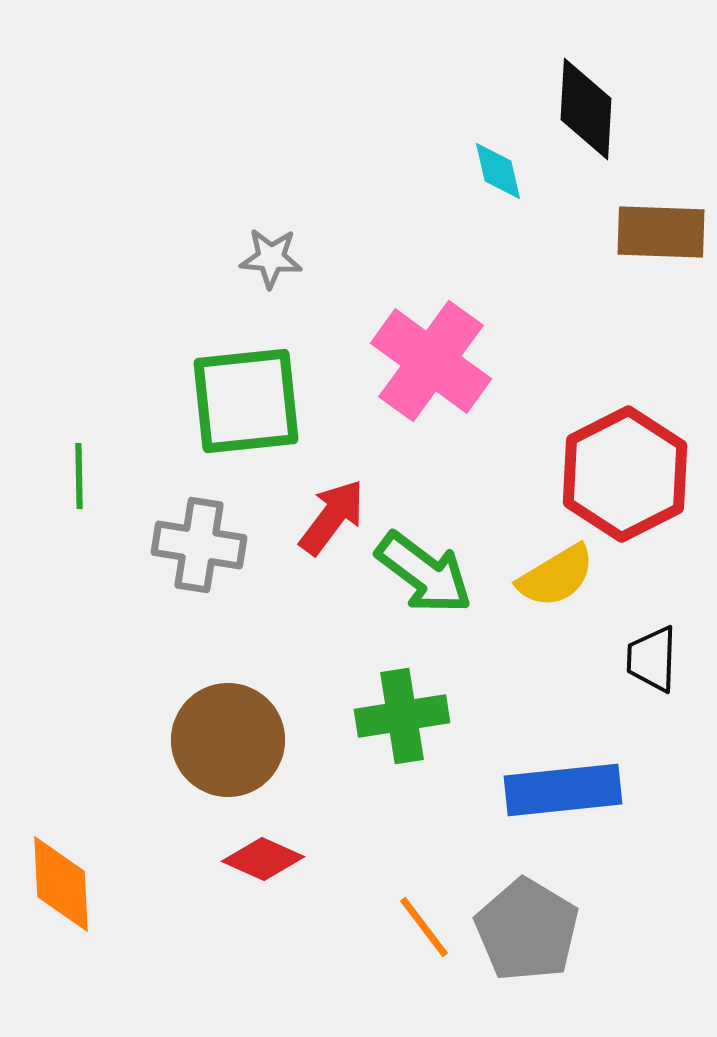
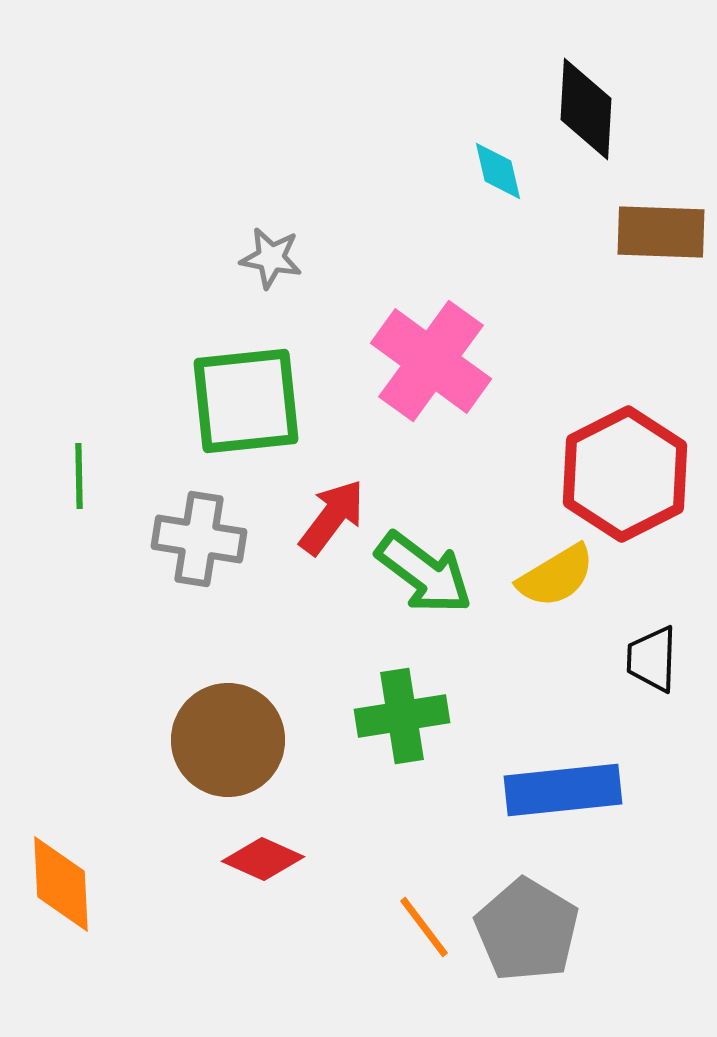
gray star: rotated 6 degrees clockwise
gray cross: moved 6 px up
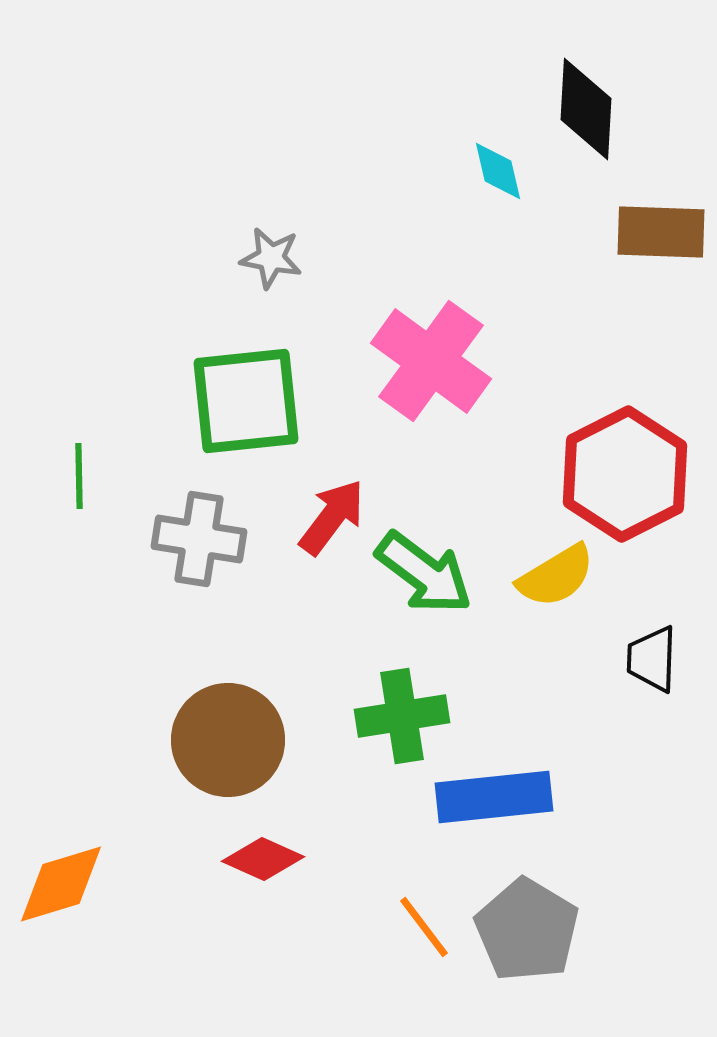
blue rectangle: moved 69 px left, 7 px down
orange diamond: rotated 76 degrees clockwise
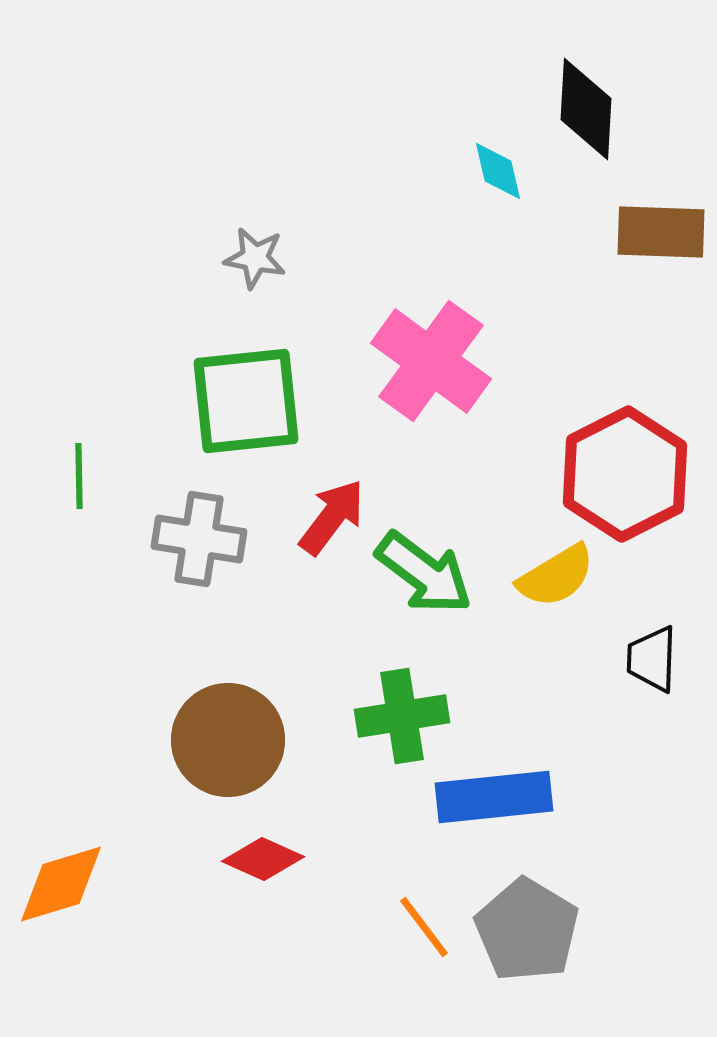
gray star: moved 16 px left
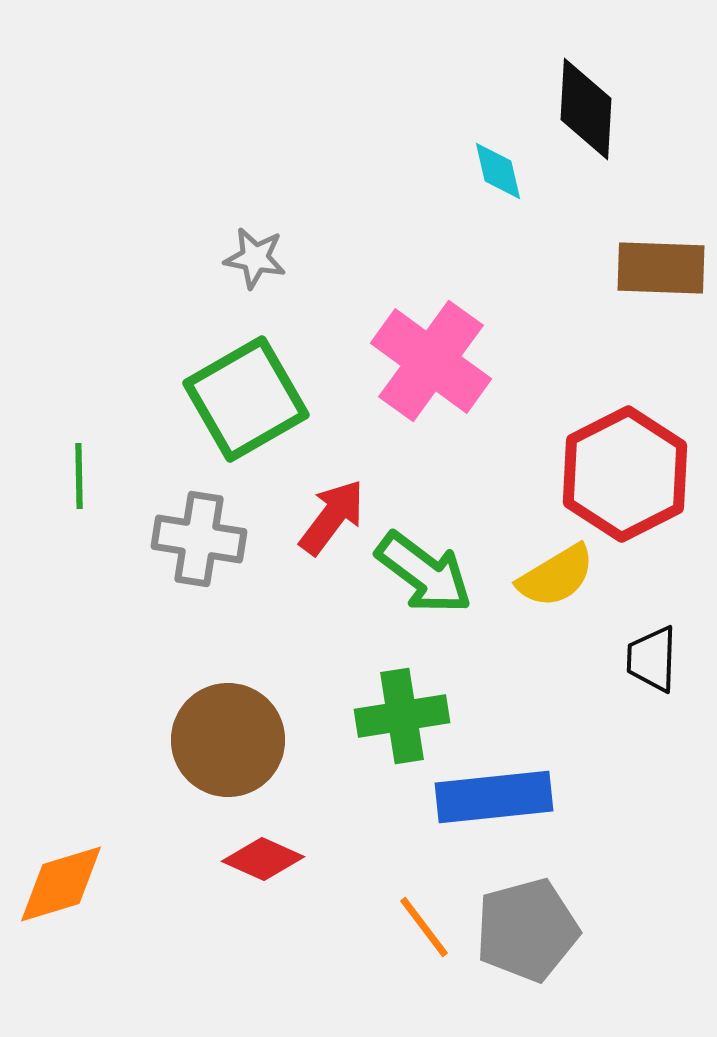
brown rectangle: moved 36 px down
green square: moved 2 px up; rotated 24 degrees counterclockwise
gray pentagon: rotated 26 degrees clockwise
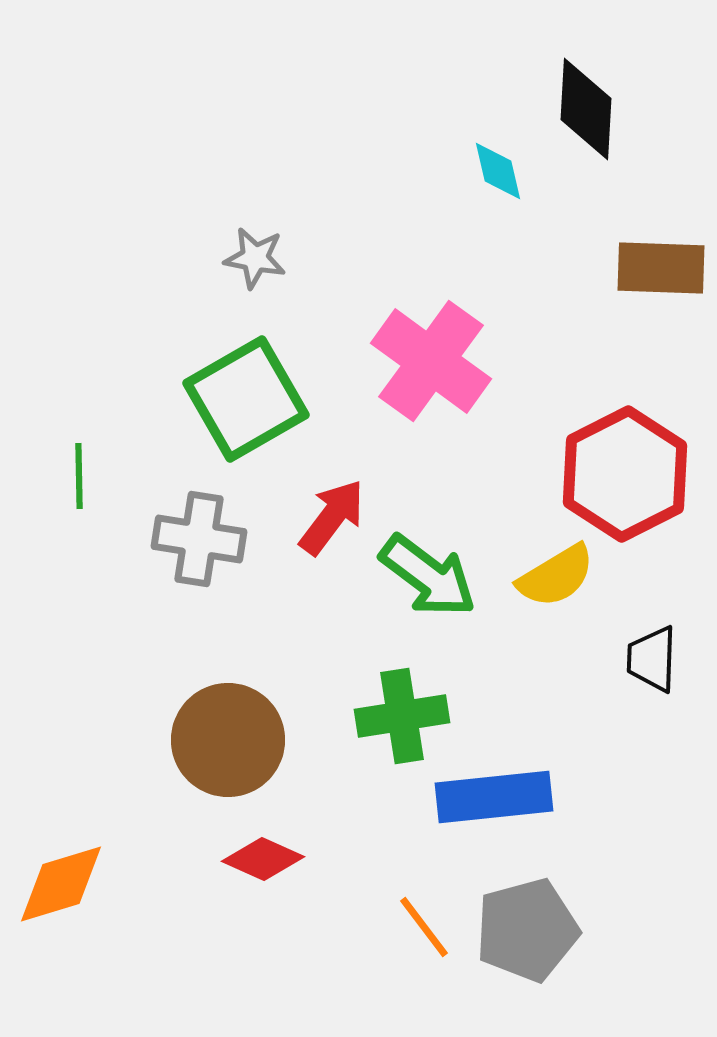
green arrow: moved 4 px right, 3 px down
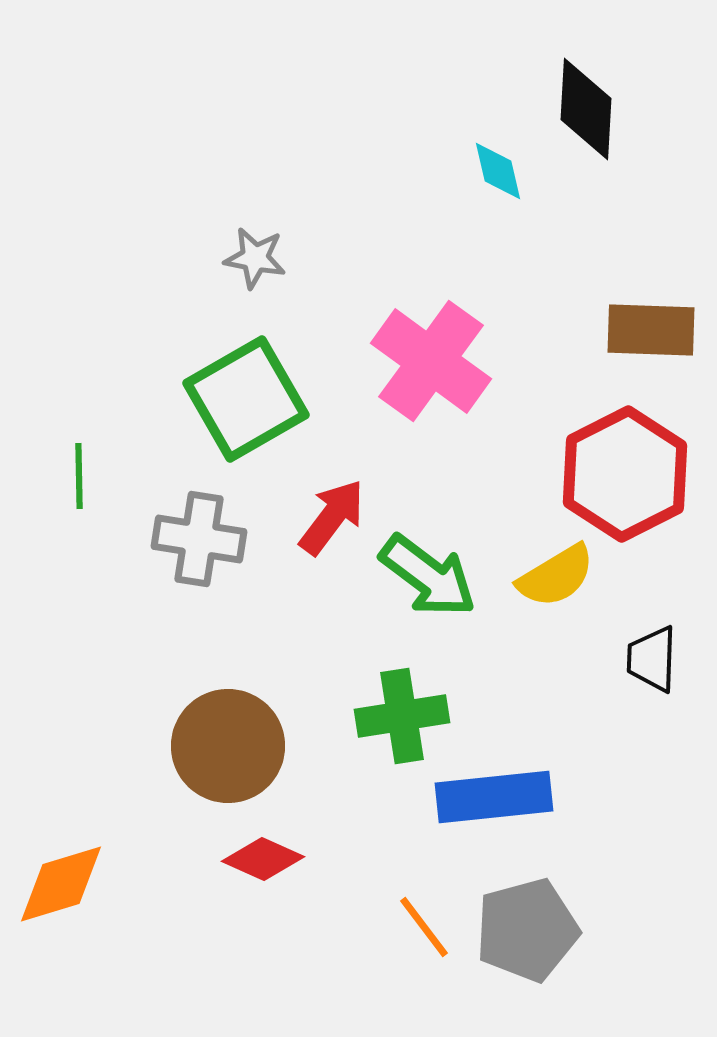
brown rectangle: moved 10 px left, 62 px down
brown circle: moved 6 px down
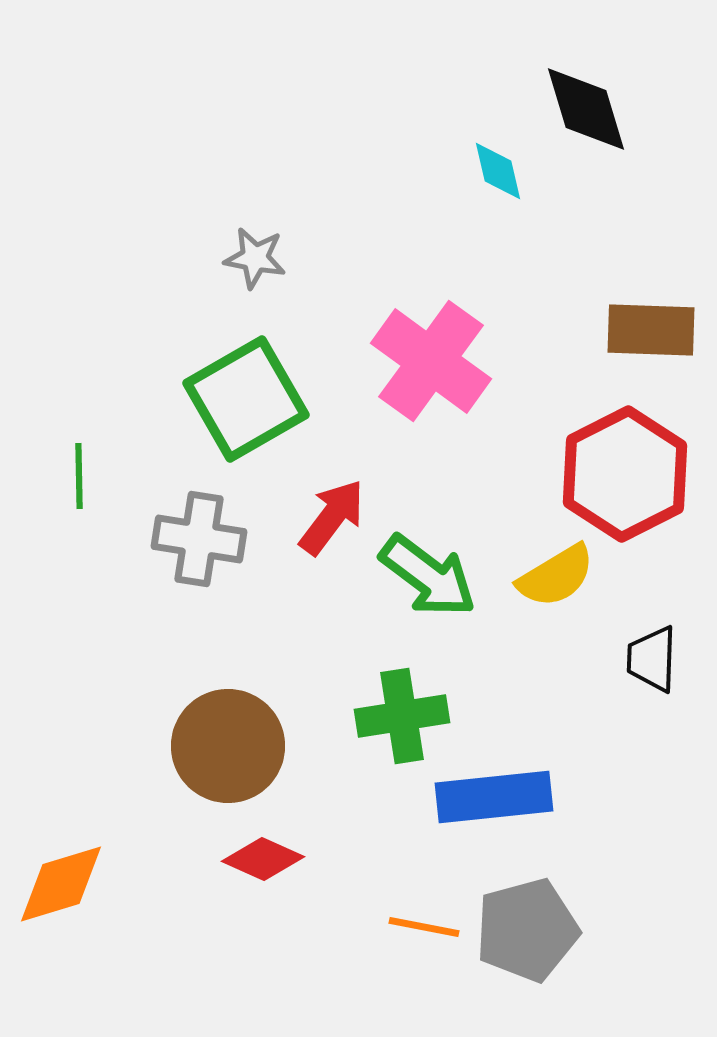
black diamond: rotated 20 degrees counterclockwise
orange line: rotated 42 degrees counterclockwise
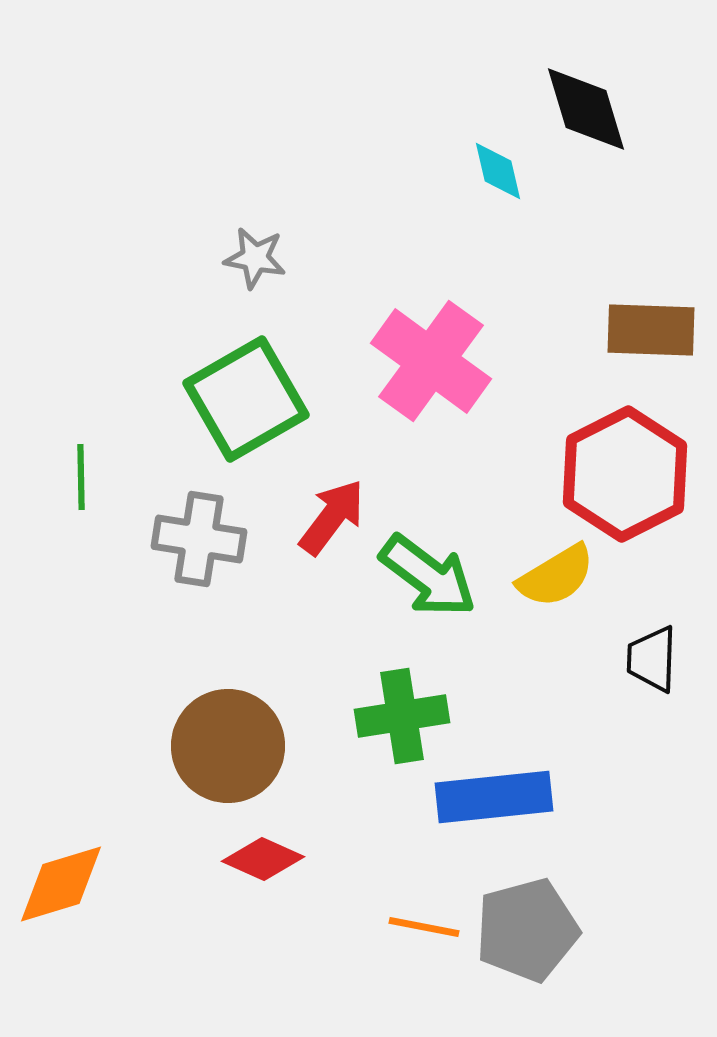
green line: moved 2 px right, 1 px down
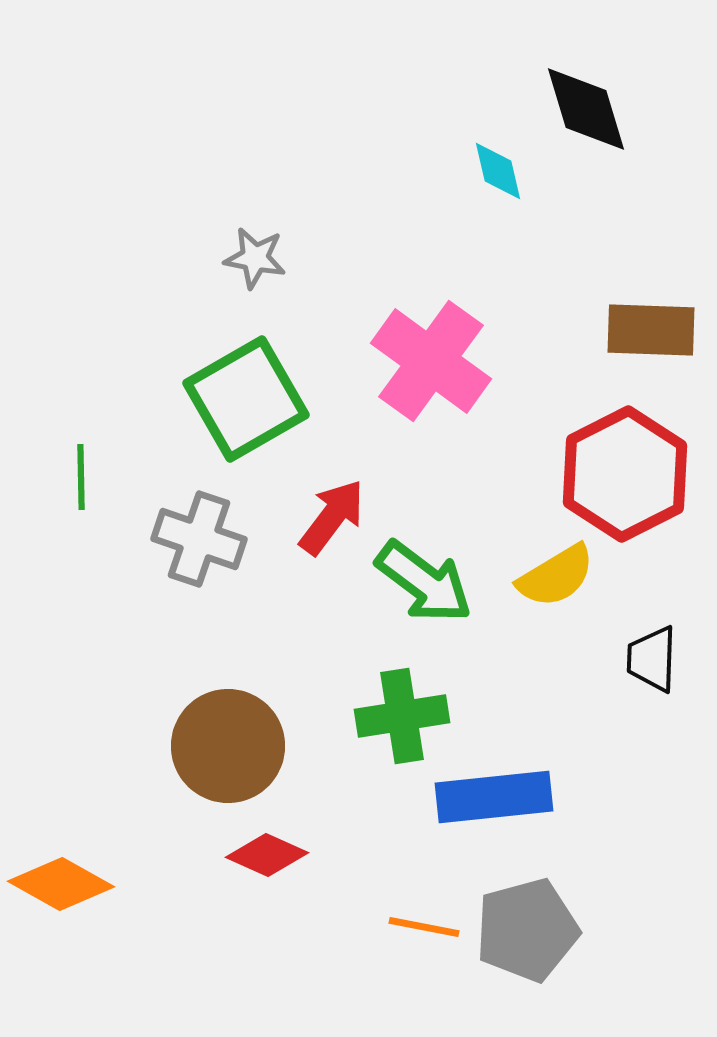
gray cross: rotated 10 degrees clockwise
green arrow: moved 4 px left, 6 px down
red diamond: moved 4 px right, 4 px up
orange diamond: rotated 46 degrees clockwise
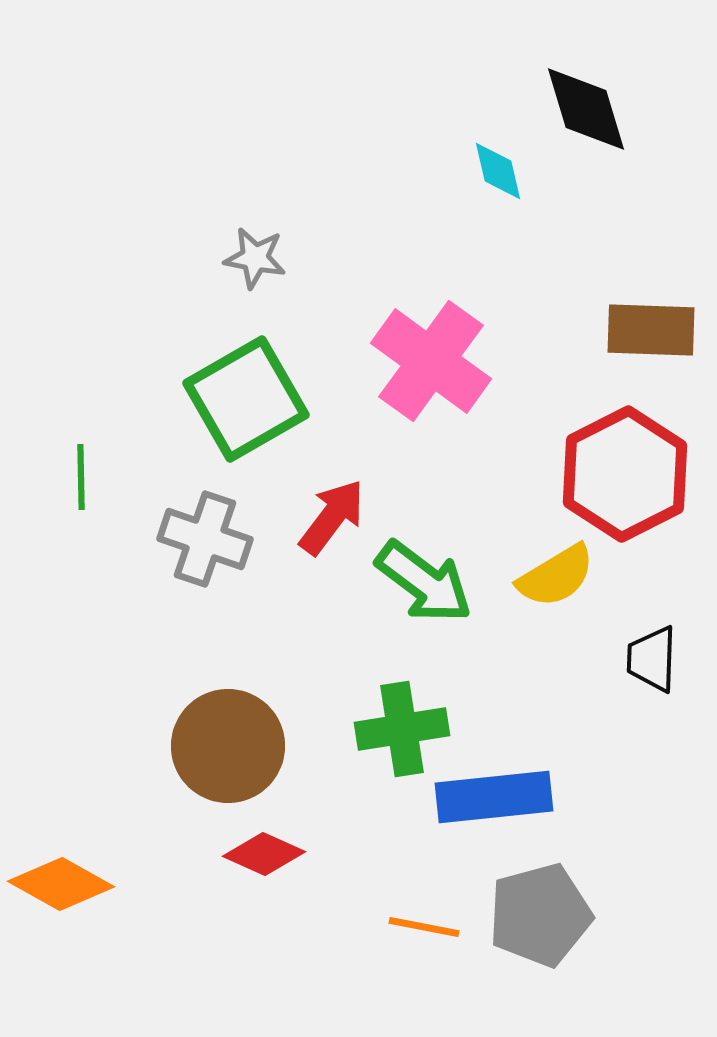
gray cross: moved 6 px right
green cross: moved 13 px down
red diamond: moved 3 px left, 1 px up
gray pentagon: moved 13 px right, 15 px up
